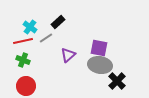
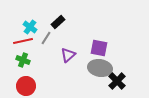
gray line: rotated 24 degrees counterclockwise
gray ellipse: moved 3 px down
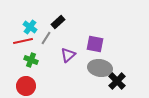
purple square: moved 4 px left, 4 px up
green cross: moved 8 px right
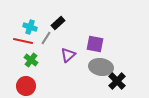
black rectangle: moved 1 px down
cyan cross: rotated 16 degrees counterclockwise
red line: rotated 24 degrees clockwise
green cross: rotated 16 degrees clockwise
gray ellipse: moved 1 px right, 1 px up
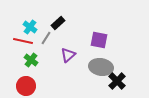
cyan cross: rotated 16 degrees clockwise
purple square: moved 4 px right, 4 px up
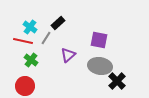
gray ellipse: moved 1 px left, 1 px up
red circle: moved 1 px left
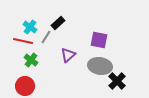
gray line: moved 1 px up
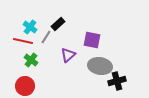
black rectangle: moved 1 px down
purple square: moved 7 px left
black cross: rotated 30 degrees clockwise
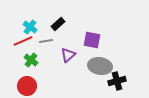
gray line: moved 4 px down; rotated 48 degrees clockwise
red line: rotated 36 degrees counterclockwise
red circle: moved 2 px right
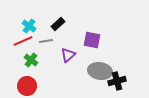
cyan cross: moved 1 px left, 1 px up
gray ellipse: moved 5 px down
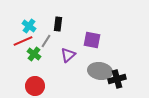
black rectangle: rotated 40 degrees counterclockwise
gray line: rotated 48 degrees counterclockwise
green cross: moved 3 px right, 6 px up
black cross: moved 2 px up
red circle: moved 8 px right
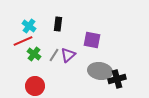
gray line: moved 8 px right, 14 px down
